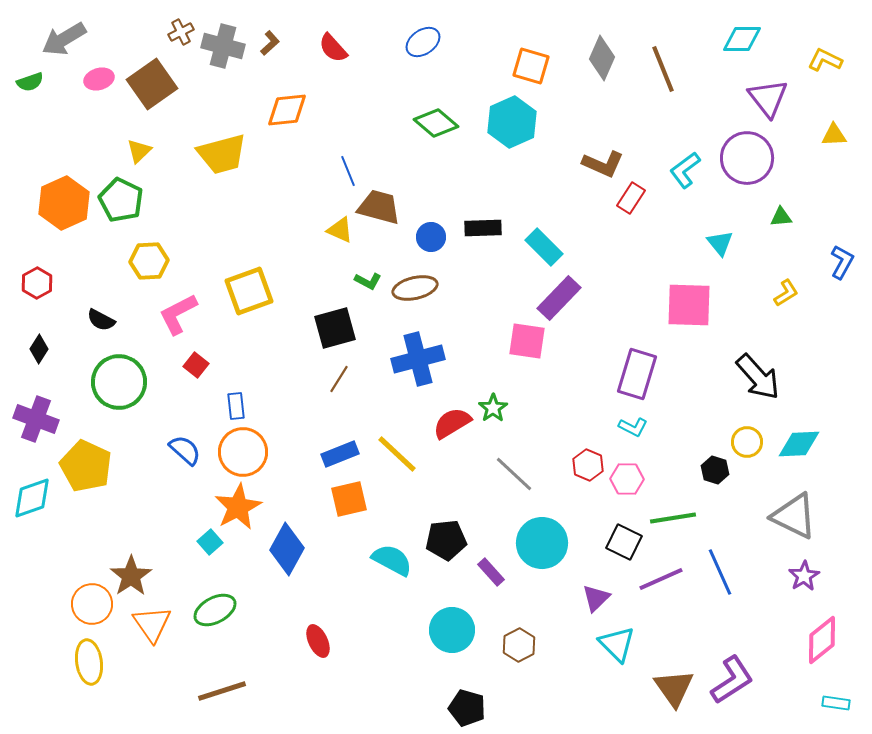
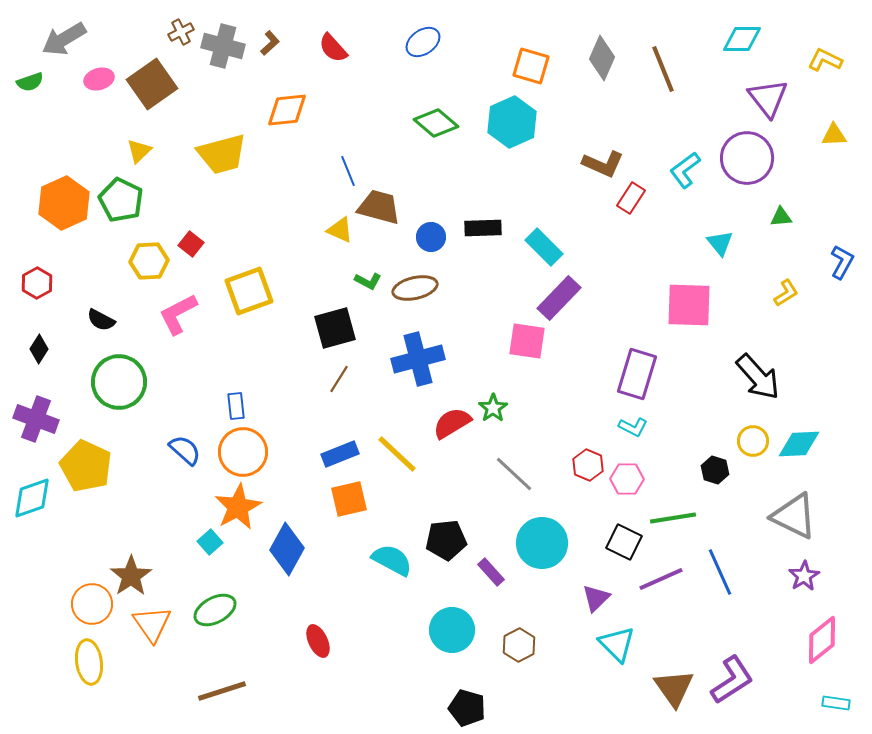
red square at (196, 365): moved 5 px left, 121 px up
yellow circle at (747, 442): moved 6 px right, 1 px up
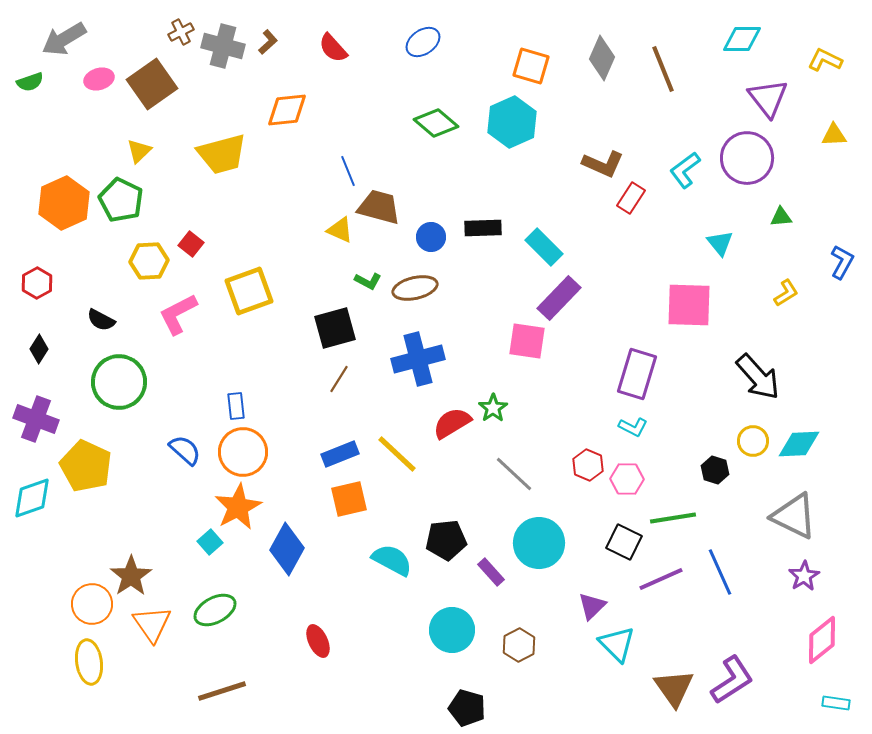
brown L-shape at (270, 43): moved 2 px left, 1 px up
cyan circle at (542, 543): moved 3 px left
purple triangle at (596, 598): moved 4 px left, 8 px down
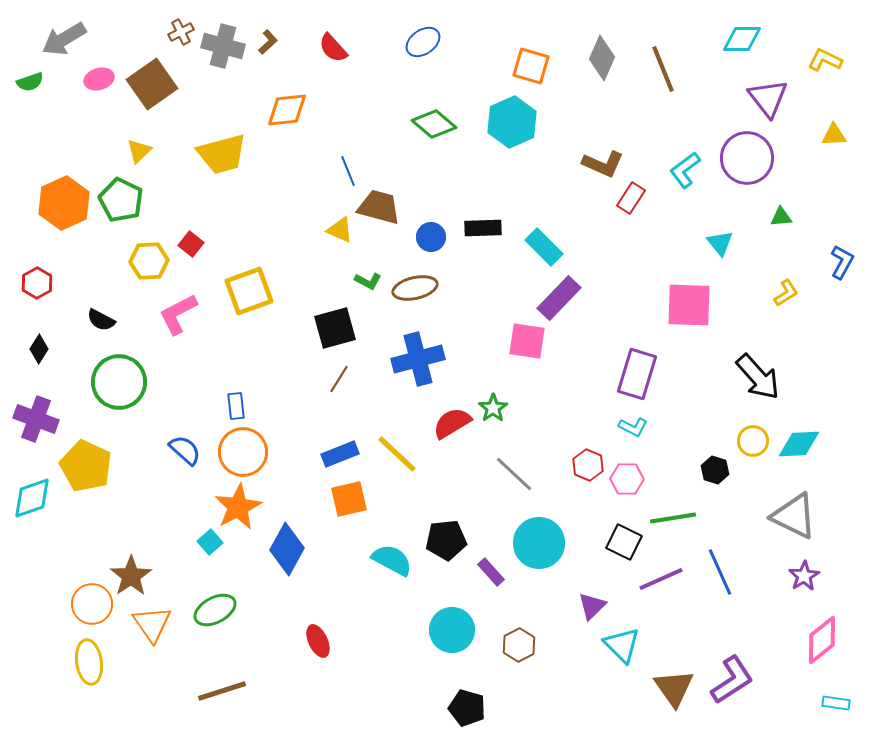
green diamond at (436, 123): moved 2 px left, 1 px down
cyan triangle at (617, 644): moved 5 px right, 1 px down
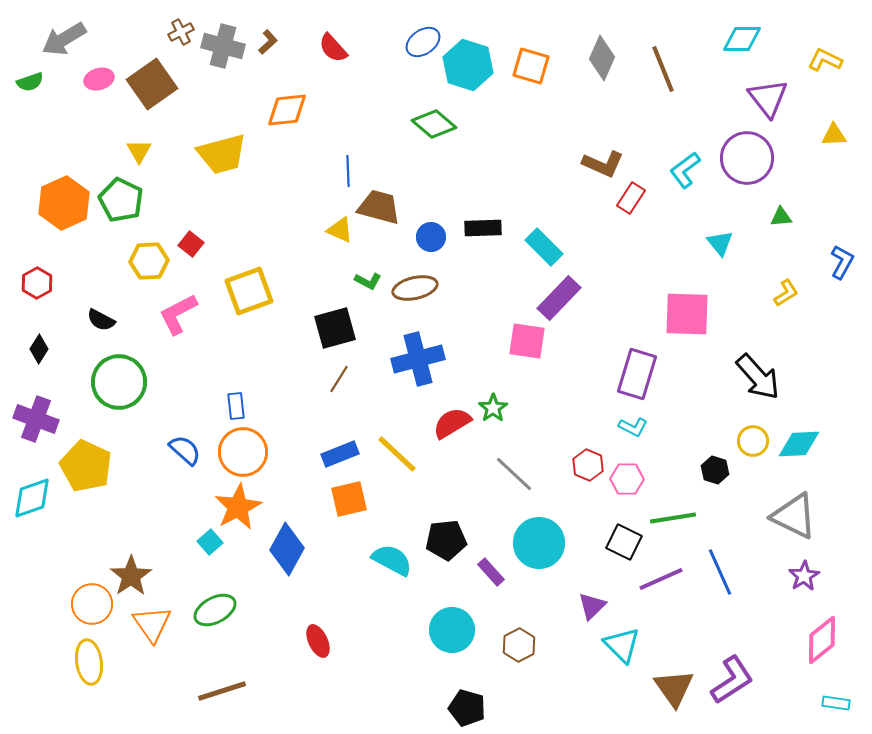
cyan hexagon at (512, 122): moved 44 px left, 57 px up; rotated 18 degrees counterclockwise
yellow triangle at (139, 151): rotated 16 degrees counterclockwise
blue line at (348, 171): rotated 20 degrees clockwise
pink square at (689, 305): moved 2 px left, 9 px down
